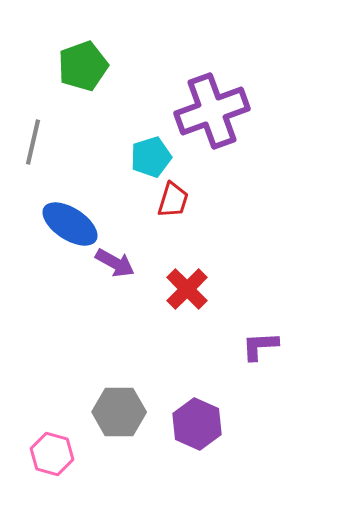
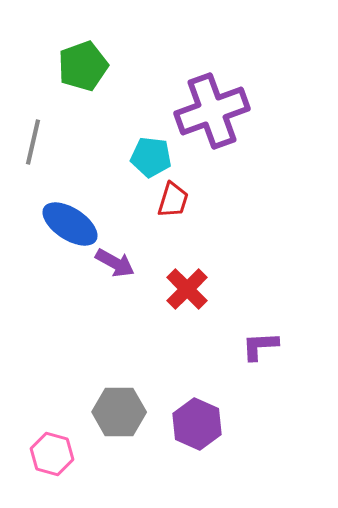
cyan pentagon: rotated 24 degrees clockwise
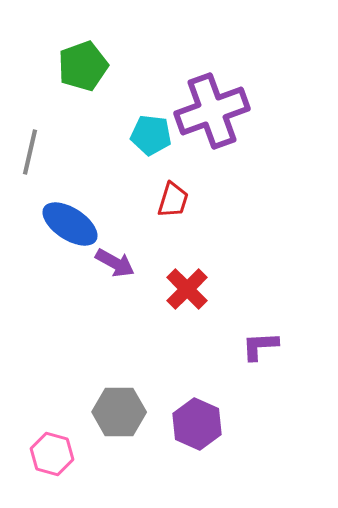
gray line: moved 3 px left, 10 px down
cyan pentagon: moved 22 px up
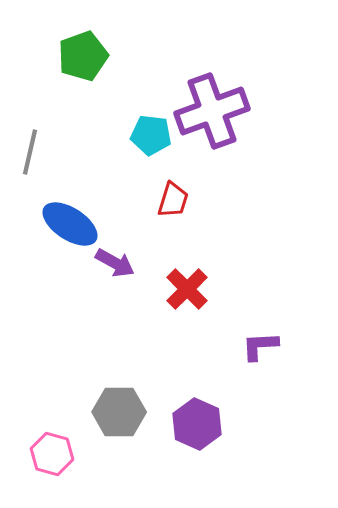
green pentagon: moved 10 px up
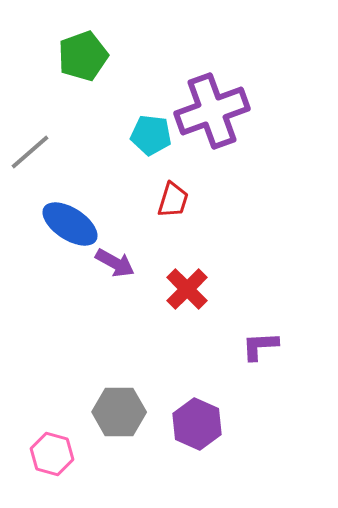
gray line: rotated 36 degrees clockwise
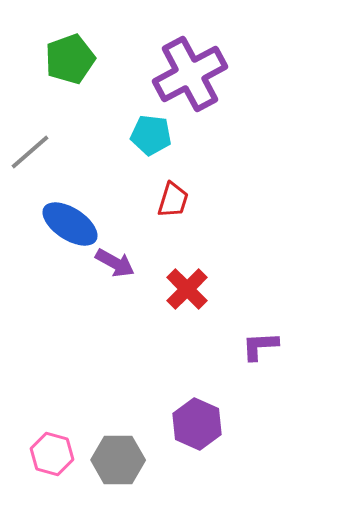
green pentagon: moved 13 px left, 3 px down
purple cross: moved 22 px left, 37 px up; rotated 8 degrees counterclockwise
gray hexagon: moved 1 px left, 48 px down
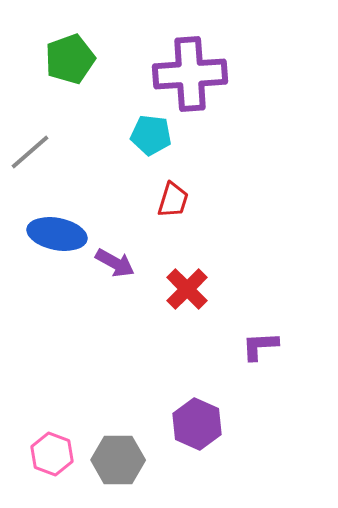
purple cross: rotated 24 degrees clockwise
blue ellipse: moved 13 px left, 10 px down; rotated 22 degrees counterclockwise
pink hexagon: rotated 6 degrees clockwise
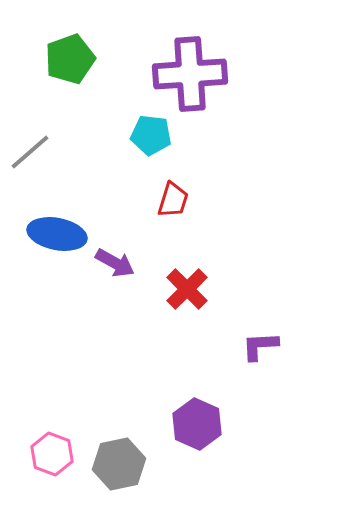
gray hexagon: moved 1 px right, 4 px down; rotated 12 degrees counterclockwise
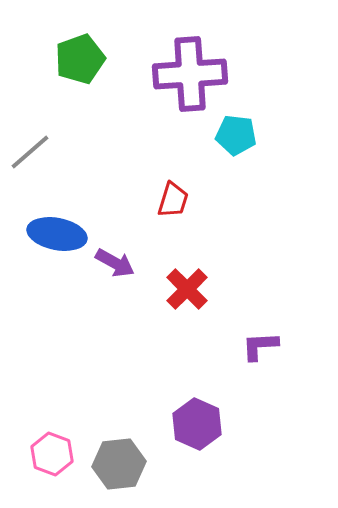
green pentagon: moved 10 px right
cyan pentagon: moved 85 px right
gray hexagon: rotated 6 degrees clockwise
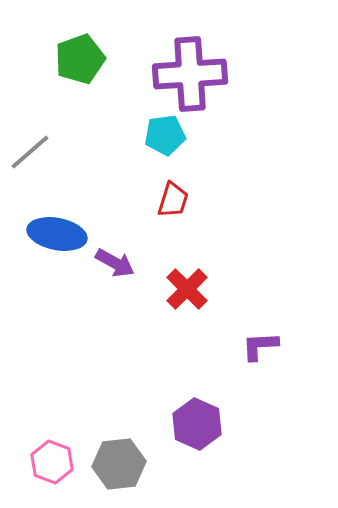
cyan pentagon: moved 71 px left; rotated 15 degrees counterclockwise
pink hexagon: moved 8 px down
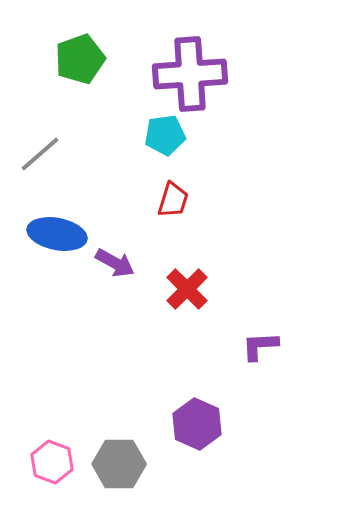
gray line: moved 10 px right, 2 px down
gray hexagon: rotated 6 degrees clockwise
